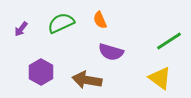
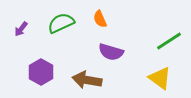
orange semicircle: moved 1 px up
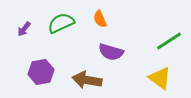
purple arrow: moved 3 px right
purple hexagon: rotated 20 degrees clockwise
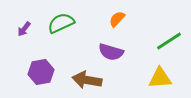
orange semicircle: moved 17 px right; rotated 66 degrees clockwise
yellow triangle: rotated 40 degrees counterclockwise
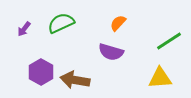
orange semicircle: moved 1 px right, 4 px down
purple hexagon: rotated 20 degrees counterclockwise
brown arrow: moved 12 px left
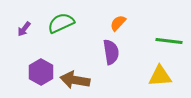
green line: rotated 40 degrees clockwise
purple semicircle: rotated 115 degrees counterclockwise
yellow triangle: moved 2 px up
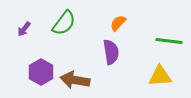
green semicircle: moved 3 px right; rotated 152 degrees clockwise
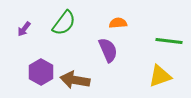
orange semicircle: rotated 42 degrees clockwise
purple semicircle: moved 3 px left, 2 px up; rotated 15 degrees counterclockwise
yellow triangle: rotated 15 degrees counterclockwise
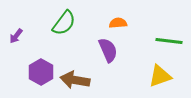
purple arrow: moved 8 px left, 7 px down
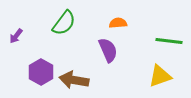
brown arrow: moved 1 px left
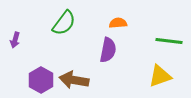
purple arrow: moved 1 px left, 4 px down; rotated 21 degrees counterclockwise
purple semicircle: rotated 35 degrees clockwise
purple hexagon: moved 8 px down
